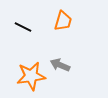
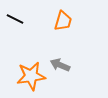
black line: moved 8 px left, 8 px up
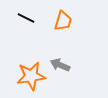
black line: moved 11 px right, 1 px up
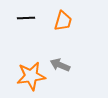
black line: rotated 30 degrees counterclockwise
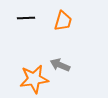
orange star: moved 3 px right, 3 px down
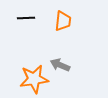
orange trapezoid: rotated 10 degrees counterclockwise
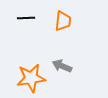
gray arrow: moved 2 px right, 1 px down
orange star: moved 3 px left, 1 px up
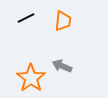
black line: rotated 24 degrees counterclockwise
orange star: rotated 28 degrees counterclockwise
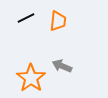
orange trapezoid: moved 5 px left
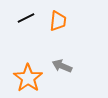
orange star: moved 3 px left
